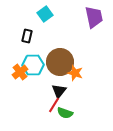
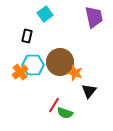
black triangle: moved 30 px right
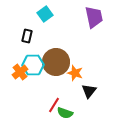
brown circle: moved 4 px left
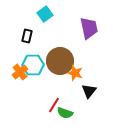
purple trapezoid: moved 5 px left, 11 px down
brown circle: moved 4 px right, 1 px up
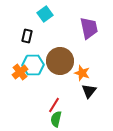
orange star: moved 7 px right
green semicircle: moved 9 px left, 6 px down; rotated 84 degrees clockwise
